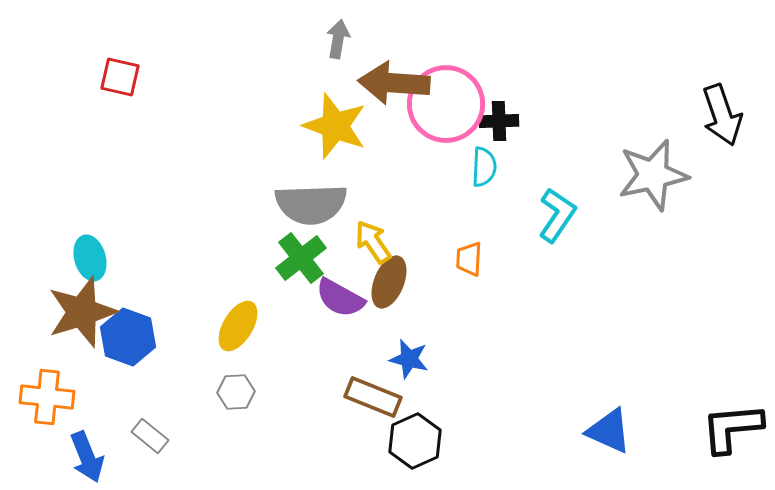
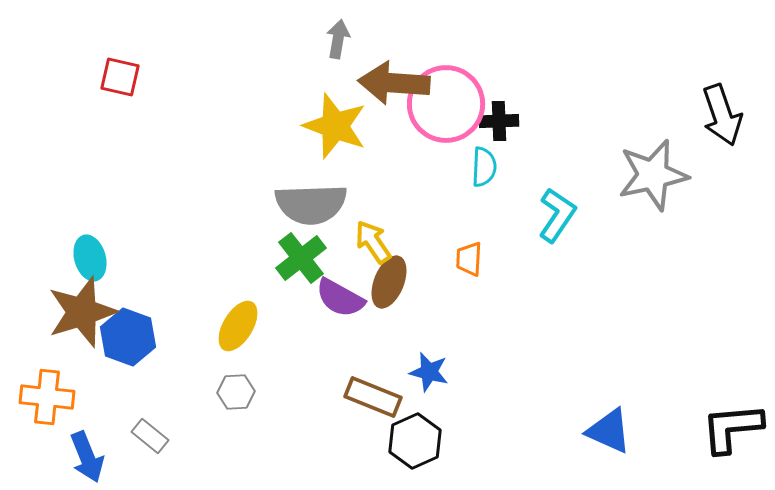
blue star: moved 20 px right, 13 px down
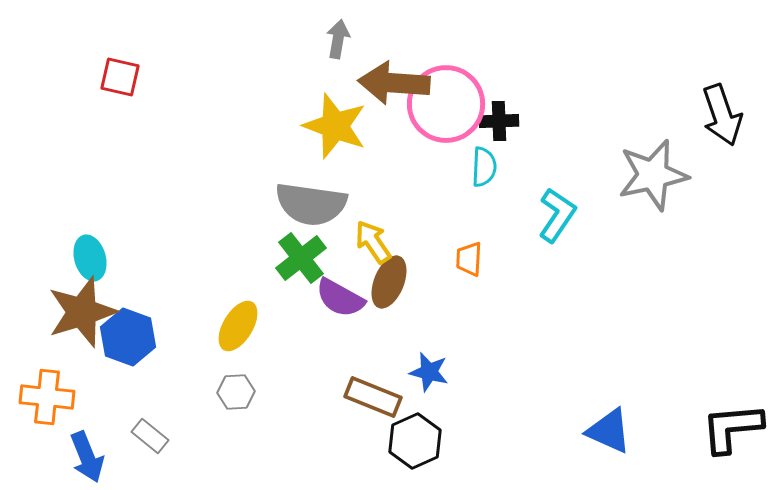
gray semicircle: rotated 10 degrees clockwise
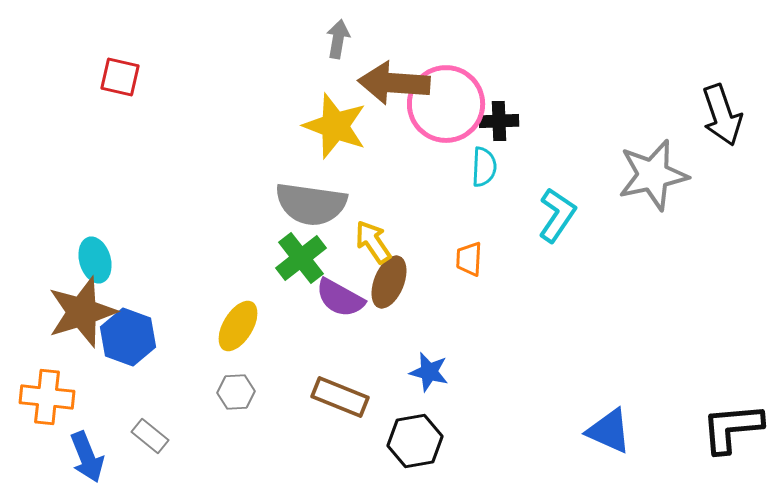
cyan ellipse: moved 5 px right, 2 px down
brown rectangle: moved 33 px left
black hexagon: rotated 14 degrees clockwise
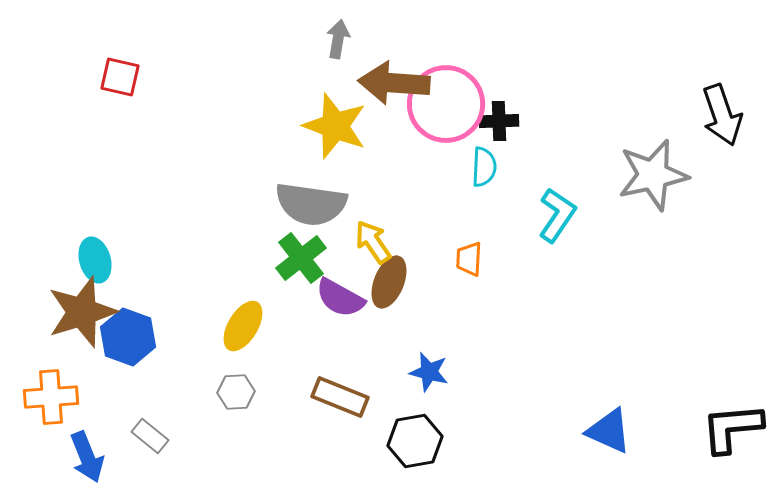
yellow ellipse: moved 5 px right
orange cross: moved 4 px right; rotated 10 degrees counterclockwise
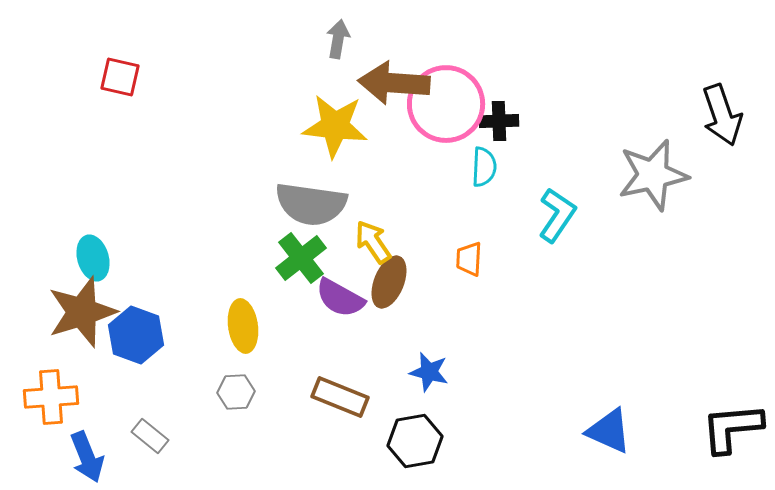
yellow star: rotated 14 degrees counterclockwise
cyan ellipse: moved 2 px left, 2 px up
yellow ellipse: rotated 39 degrees counterclockwise
blue hexagon: moved 8 px right, 2 px up
